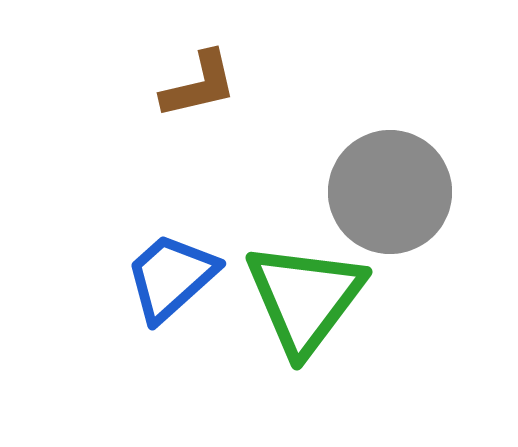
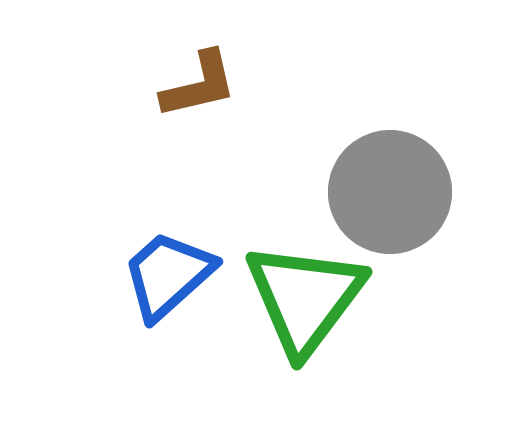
blue trapezoid: moved 3 px left, 2 px up
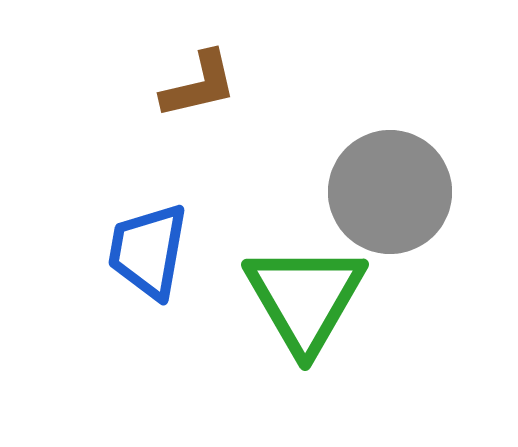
blue trapezoid: moved 20 px left, 24 px up; rotated 38 degrees counterclockwise
green triangle: rotated 7 degrees counterclockwise
